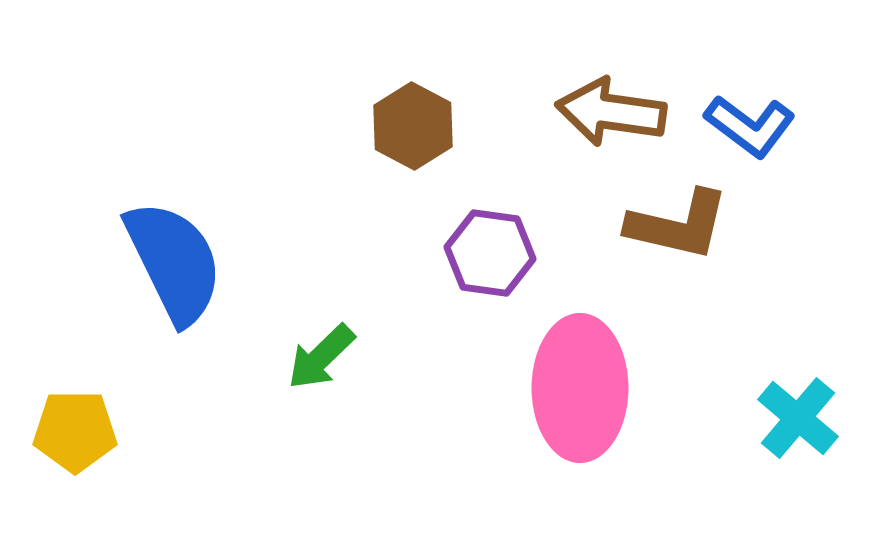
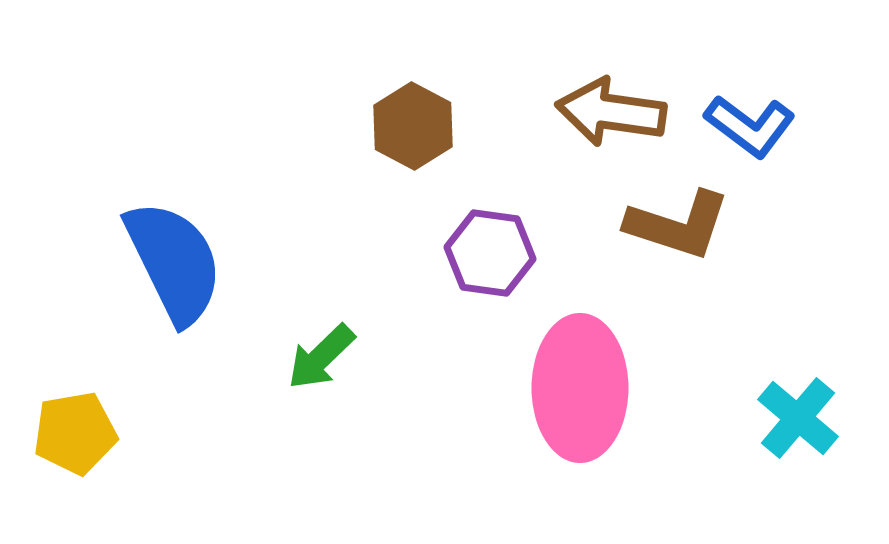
brown L-shape: rotated 5 degrees clockwise
yellow pentagon: moved 2 px down; rotated 10 degrees counterclockwise
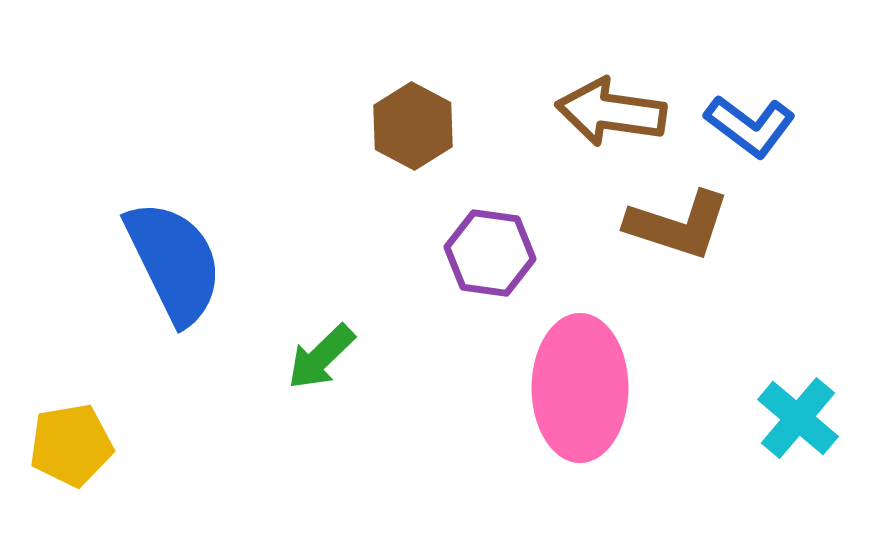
yellow pentagon: moved 4 px left, 12 px down
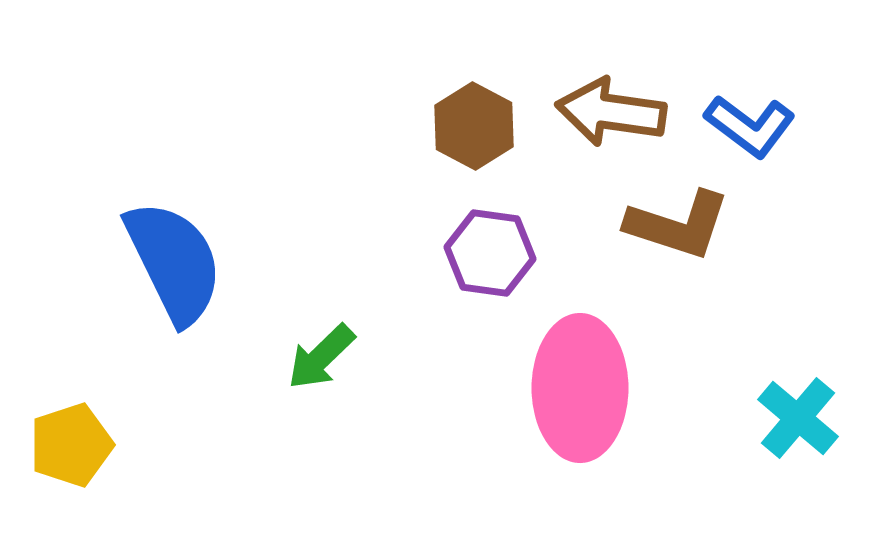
brown hexagon: moved 61 px right
yellow pentagon: rotated 8 degrees counterclockwise
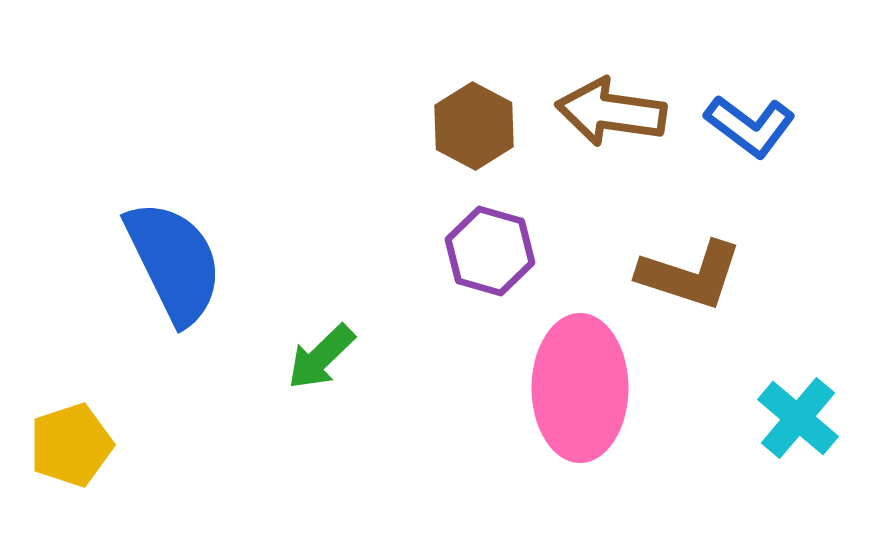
brown L-shape: moved 12 px right, 50 px down
purple hexagon: moved 2 px up; rotated 8 degrees clockwise
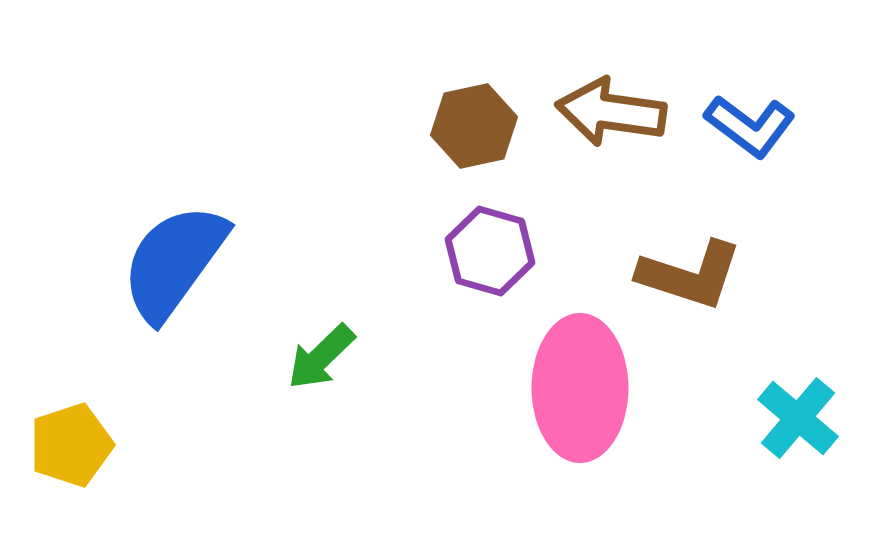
brown hexagon: rotated 20 degrees clockwise
blue semicircle: rotated 118 degrees counterclockwise
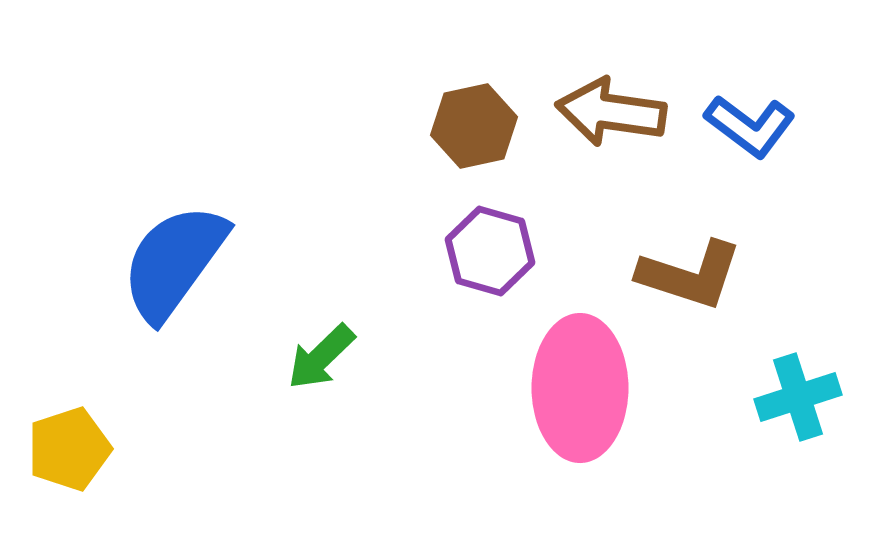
cyan cross: moved 21 px up; rotated 32 degrees clockwise
yellow pentagon: moved 2 px left, 4 px down
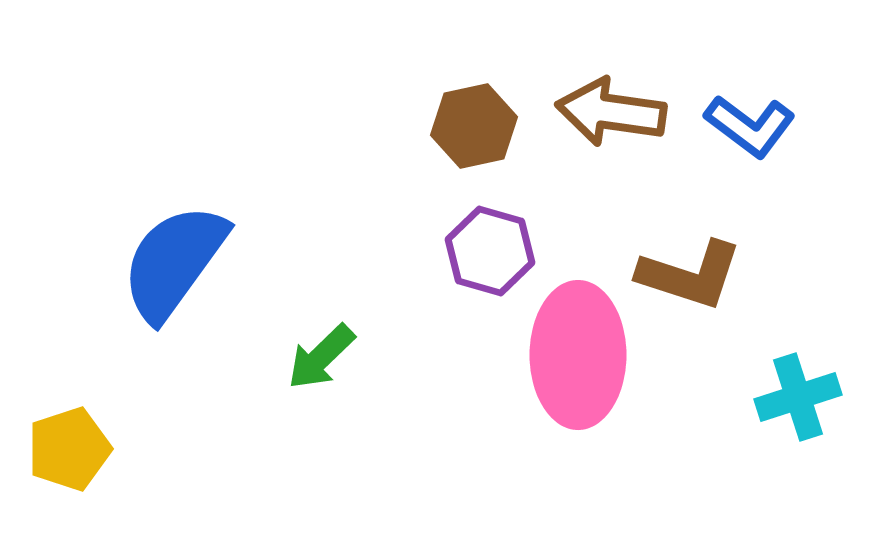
pink ellipse: moved 2 px left, 33 px up
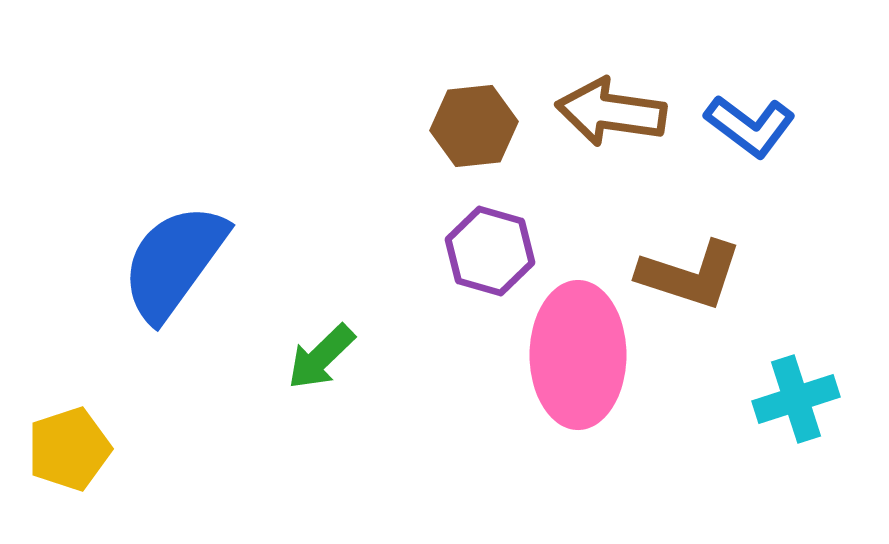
brown hexagon: rotated 6 degrees clockwise
cyan cross: moved 2 px left, 2 px down
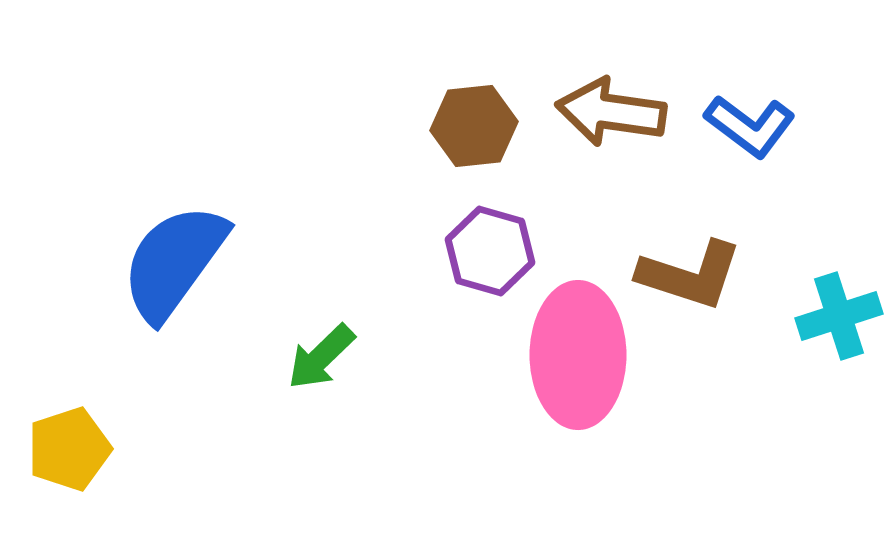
cyan cross: moved 43 px right, 83 px up
